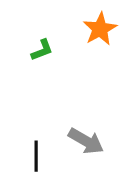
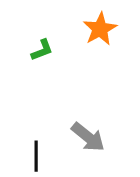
gray arrow: moved 2 px right, 4 px up; rotated 9 degrees clockwise
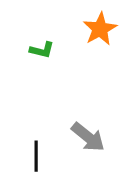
green L-shape: rotated 35 degrees clockwise
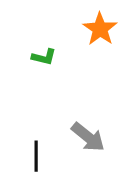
orange star: rotated 8 degrees counterclockwise
green L-shape: moved 2 px right, 7 px down
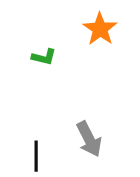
gray arrow: moved 1 px right, 2 px down; rotated 24 degrees clockwise
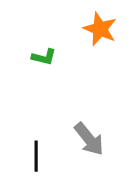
orange star: rotated 12 degrees counterclockwise
gray arrow: rotated 12 degrees counterclockwise
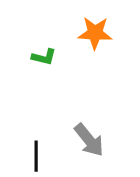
orange star: moved 5 px left, 4 px down; rotated 20 degrees counterclockwise
gray arrow: moved 1 px down
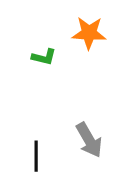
orange star: moved 6 px left
gray arrow: rotated 9 degrees clockwise
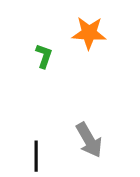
green L-shape: moved 1 px up; rotated 85 degrees counterclockwise
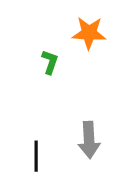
green L-shape: moved 6 px right, 6 px down
gray arrow: rotated 27 degrees clockwise
